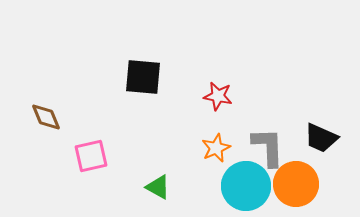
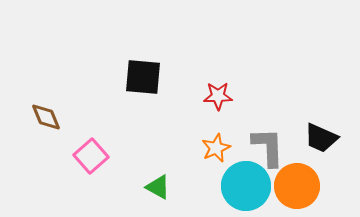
red star: rotated 12 degrees counterclockwise
pink square: rotated 28 degrees counterclockwise
orange circle: moved 1 px right, 2 px down
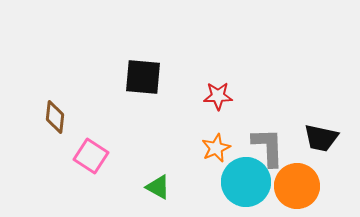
brown diamond: moved 9 px right; rotated 28 degrees clockwise
black trapezoid: rotated 12 degrees counterclockwise
pink square: rotated 16 degrees counterclockwise
cyan circle: moved 4 px up
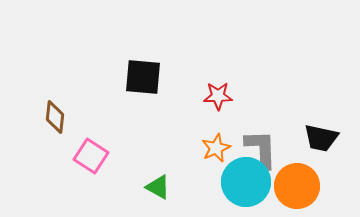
gray L-shape: moved 7 px left, 2 px down
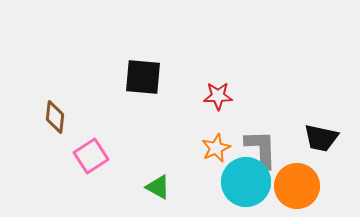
pink square: rotated 24 degrees clockwise
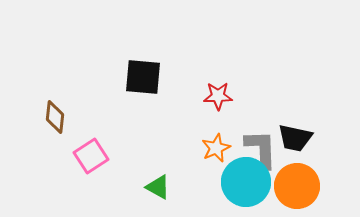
black trapezoid: moved 26 px left
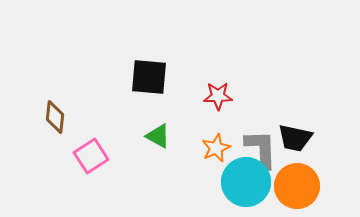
black square: moved 6 px right
green triangle: moved 51 px up
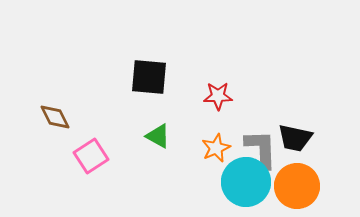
brown diamond: rotated 32 degrees counterclockwise
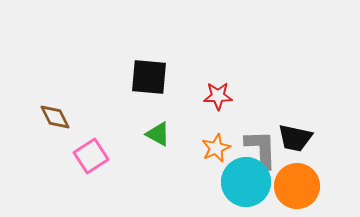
green triangle: moved 2 px up
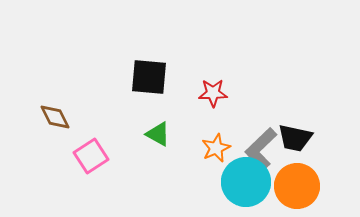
red star: moved 5 px left, 3 px up
gray L-shape: rotated 132 degrees counterclockwise
